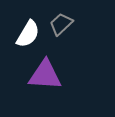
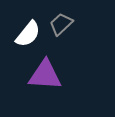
white semicircle: rotated 8 degrees clockwise
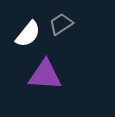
gray trapezoid: rotated 10 degrees clockwise
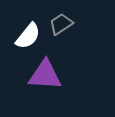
white semicircle: moved 2 px down
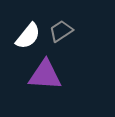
gray trapezoid: moved 7 px down
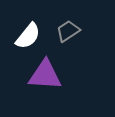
gray trapezoid: moved 7 px right
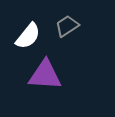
gray trapezoid: moved 1 px left, 5 px up
